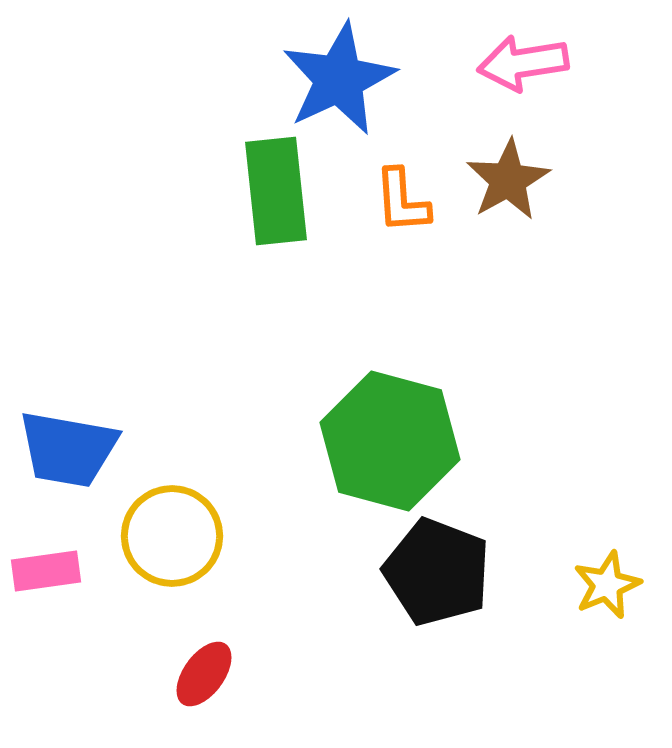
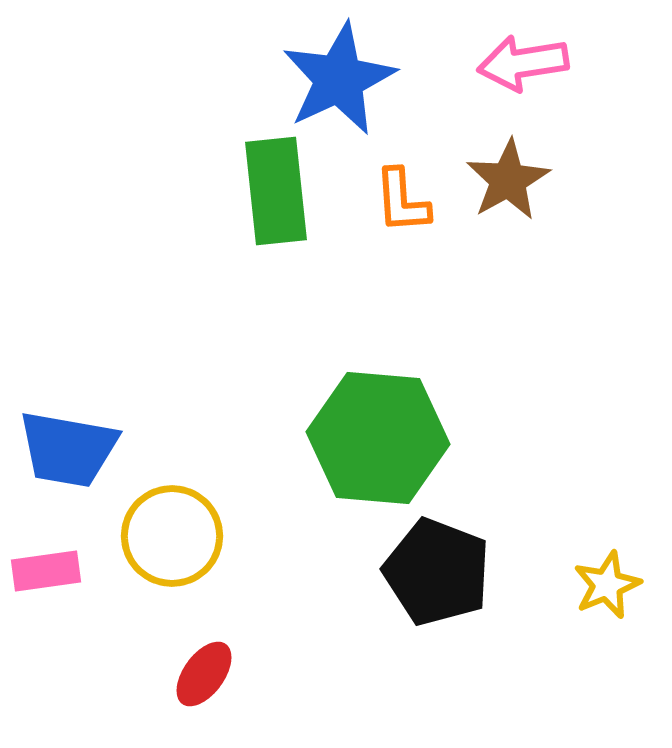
green hexagon: moved 12 px left, 3 px up; rotated 10 degrees counterclockwise
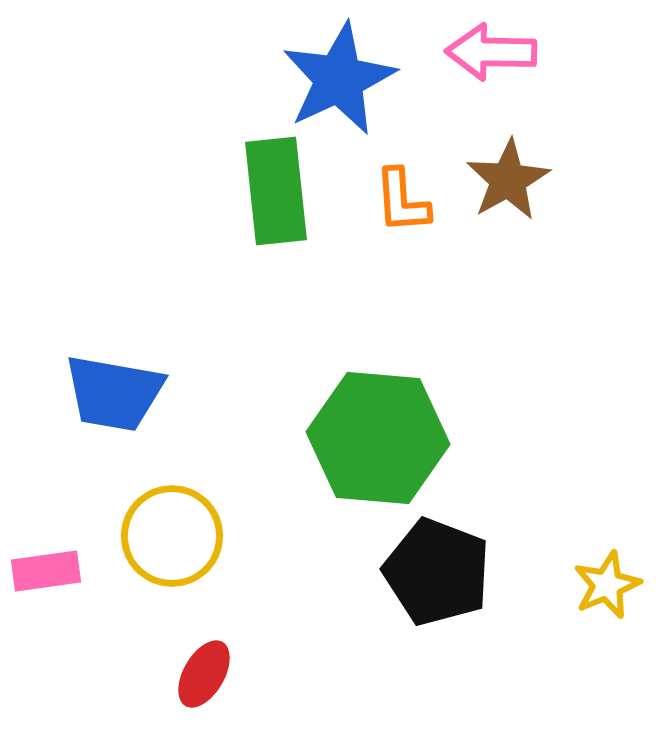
pink arrow: moved 32 px left, 11 px up; rotated 10 degrees clockwise
blue trapezoid: moved 46 px right, 56 px up
red ellipse: rotated 6 degrees counterclockwise
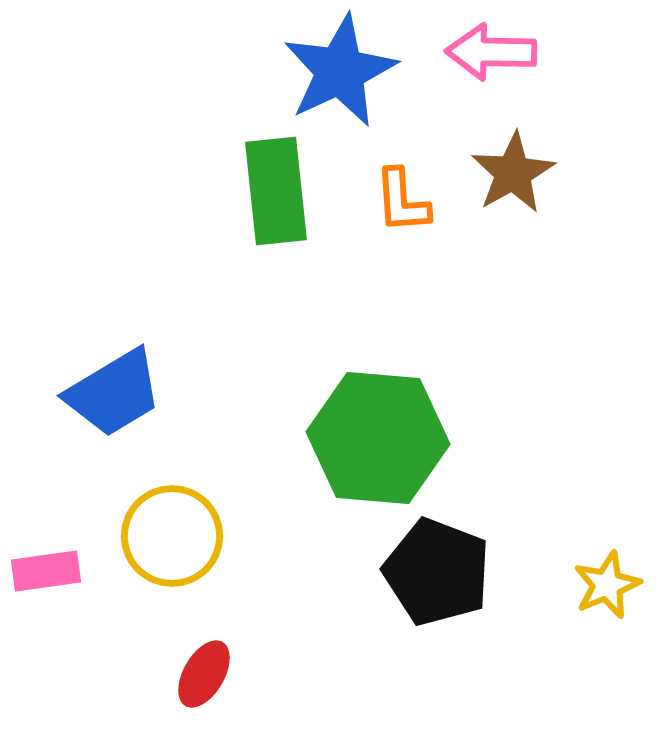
blue star: moved 1 px right, 8 px up
brown star: moved 5 px right, 7 px up
blue trapezoid: rotated 41 degrees counterclockwise
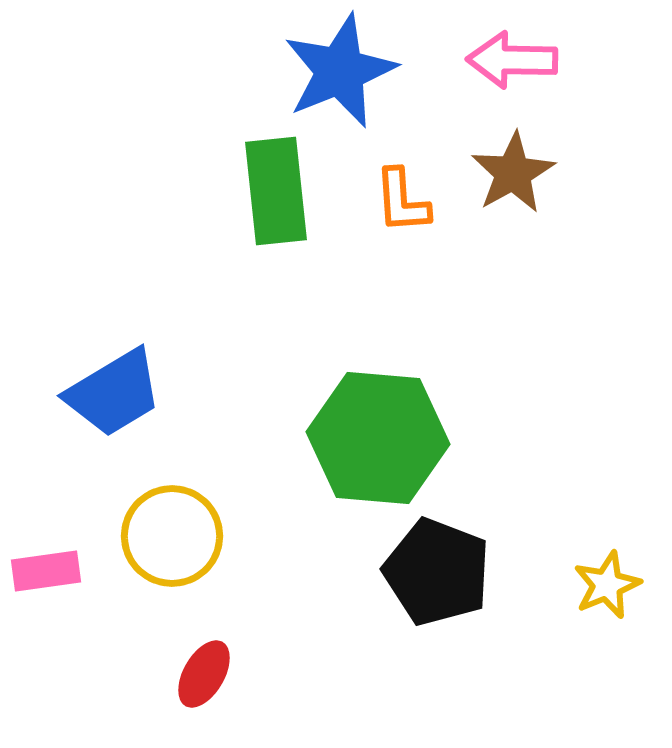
pink arrow: moved 21 px right, 8 px down
blue star: rotated 3 degrees clockwise
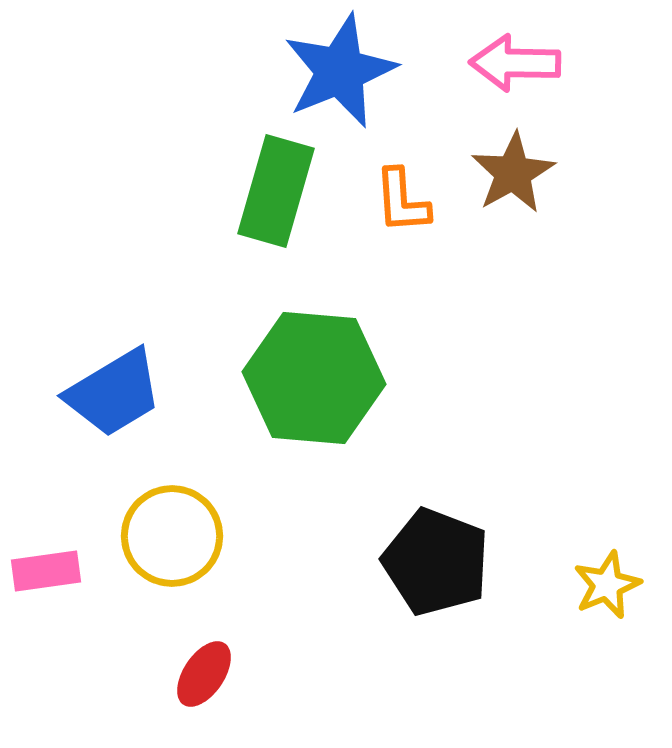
pink arrow: moved 3 px right, 3 px down
green rectangle: rotated 22 degrees clockwise
green hexagon: moved 64 px left, 60 px up
black pentagon: moved 1 px left, 10 px up
red ellipse: rotated 4 degrees clockwise
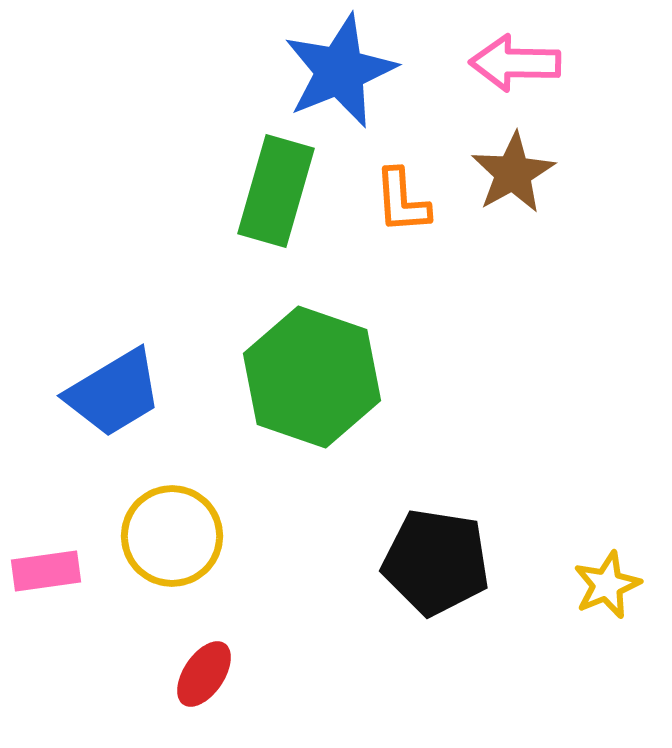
green hexagon: moved 2 px left, 1 px up; rotated 14 degrees clockwise
black pentagon: rotated 12 degrees counterclockwise
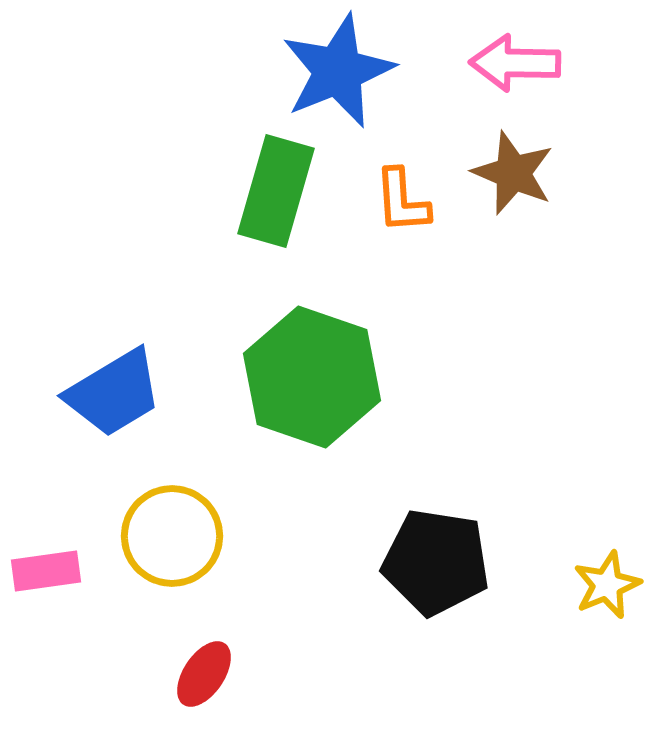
blue star: moved 2 px left
brown star: rotated 20 degrees counterclockwise
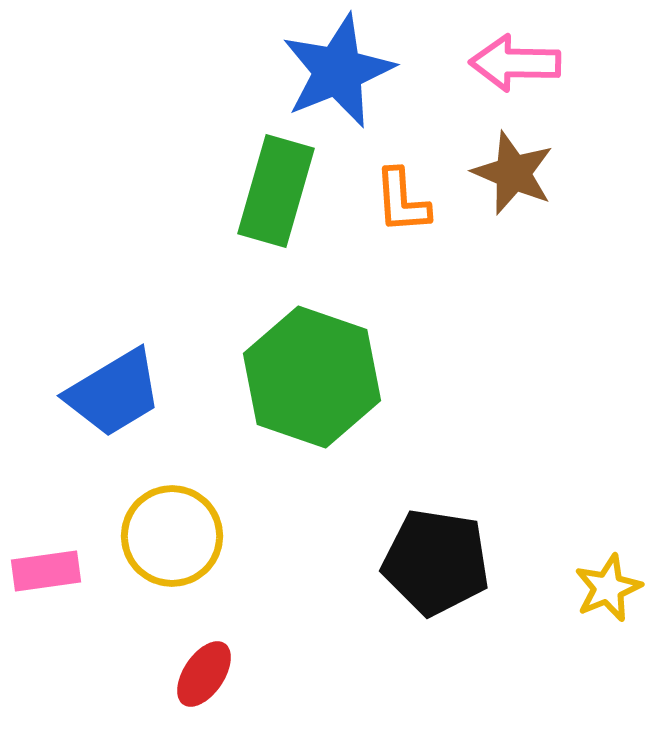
yellow star: moved 1 px right, 3 px down
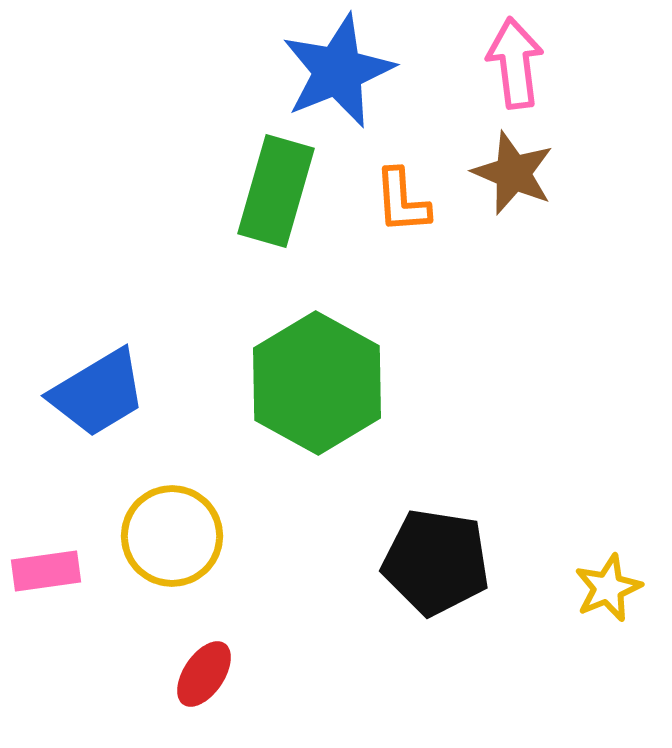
pink arrow: rotated 82 degrees clockwise
green hexagon: moved 5 px right, 6 px down; rotated 10 degrees clockwise
blue trapezoid: moved 16 px left
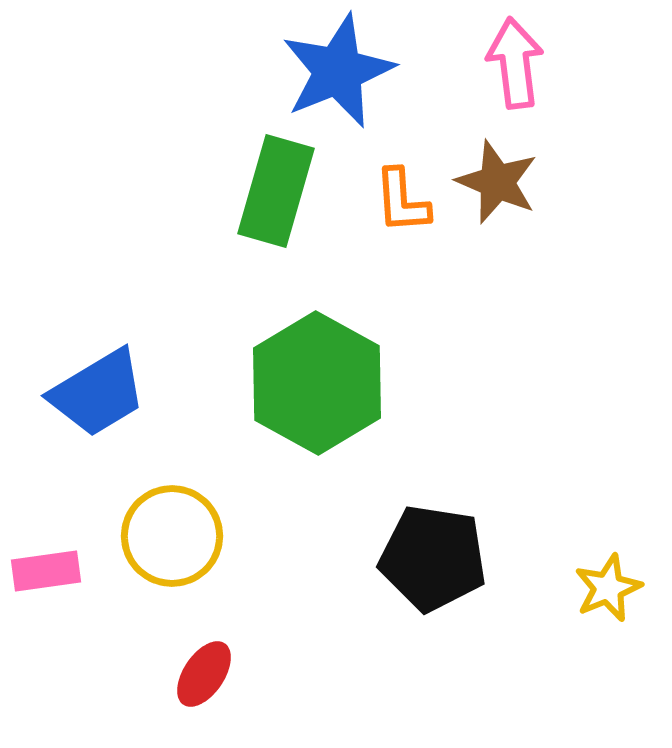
brown star: moved 16 px left, 9 px down
black pentagon: moved 3 px left, 4 px up
